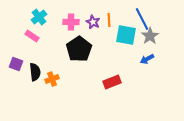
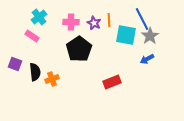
purple star: moved 1 px right, 1 px down
purple square: moved 1 px left
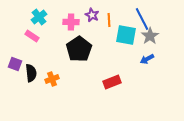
purple star: moved 2 px left, 8 px up
black semicircle: moved 4 px left, 1 px down
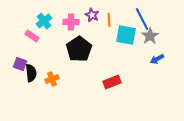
cyan cross: moved 5 px right, 4 px down
blue arrow: moved 10 px right
purple square: moved 5 px right
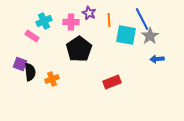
purple star: moved 3 px left, 2 px up
cyan cross: rotated 14 degrees clockwise
blue arrow: rotated 24 degrees clockwise
black semicircle: moved 1 px left, 1 px up
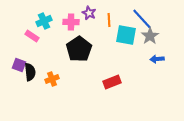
blue line: rotated 15 degrees counterclockwise
purple square: moved 1 px left, 1 px down
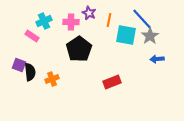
orange line: rotated 16 degrees clockwise
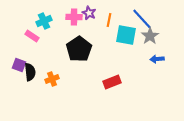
pink cross: moved 3 px right, 5 px up
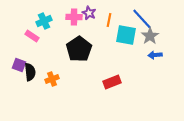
blue arrow: moved 2 px left, 4 px up
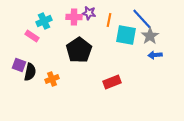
purple star: rotated 16 degrees counterclockwise
black pentagon: moved 1 px down
black semicircle: rotated 18 degrees clockwise
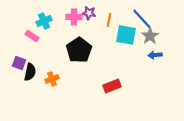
purple square: moved 2 px up
red rectangle: moved 4 px down
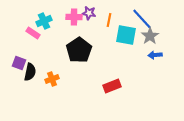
pink rectangle: moved 1 px right, 3 px up
